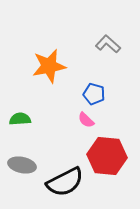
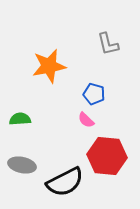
gray L-shape: rotated 145 degrees counterclockwise
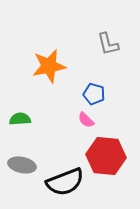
red hexagon: moved 1 px left
black semicircle: rotated 6 degrees clockwise
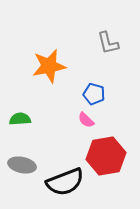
gray L-shape: moved 1 px up
red hexagon: rotated 15 degrees counterclockwise
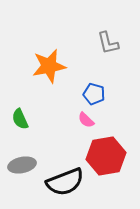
green semicircle: rotated 110 degrees counterclockwise
gray ellipse: rotated 24 degrees counterclockwise
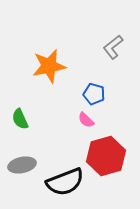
gray L-shape: moved 5 px right, 4 px down; rotated 65 degrees clockwise
red hexagon: rotated 6 degrees counterclockwise
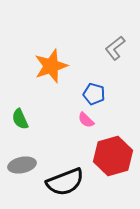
gray L-shape: moved 2 px right, 1 px down
orange star: moved 2 px right; rotated 8 degrees counterclockwise
red hexagon: moved 7 px right
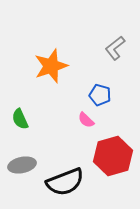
blue pentagon: moved 6 px right, 1 px down
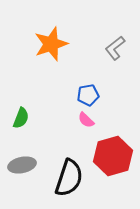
orange star: moved 22 px up
blue pentagon: moved 12 px left; rotated 25 degrees counterclockwise
green semicircle: moved 1 px right, 1 px up; rotated 135 degrees counterclockwise
black semicircle: moved 4 px right, 4 px up; rotated 51 degrees counterclockwise
